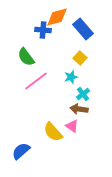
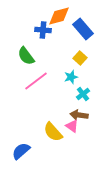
orange diamond: moved 2 px right, 1 px up
green semicircle: moved 1 px up
brown arrow: moved 6 px down
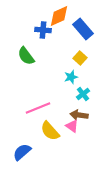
orange diamond: rotated 10 degrees counterclockwise
pink line: moved 2 px right, 27 px down; rotated 15 degrees clockwise
yellow semicircle: moved 3 px left, 1 px up
blue semicircle: moved 1 px right, 1 px down
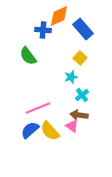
green semicircle: moved 2 px right
cyan cross: moved 1 px left, 1 px down
blue semicircle: moved 8 px right, 22 px up
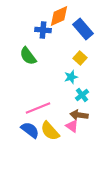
blue semicircle: rotated 78 degrees clockwise
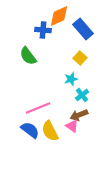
cyan star: moved 2 px down
brown arrow: rotated 30 degrees counterclockwise
yellow semicircle: rotated 15 degrees clockwise
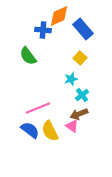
brown arrow: moved 1 px up
